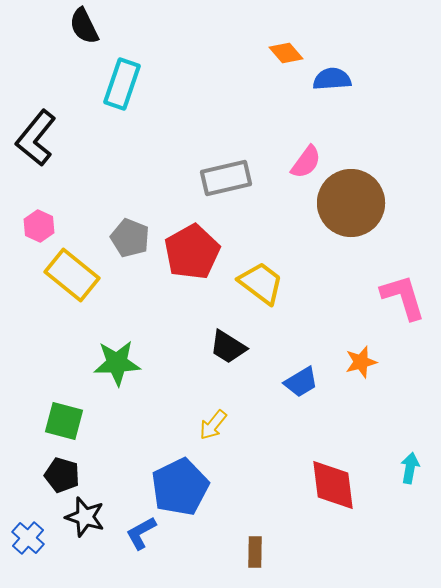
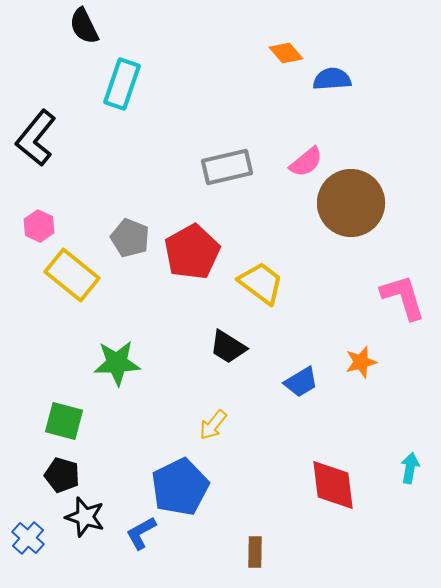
pink semicircle: rotated 15 degrees clockwise
gray rectangle: moved 1 px right, 11 px up
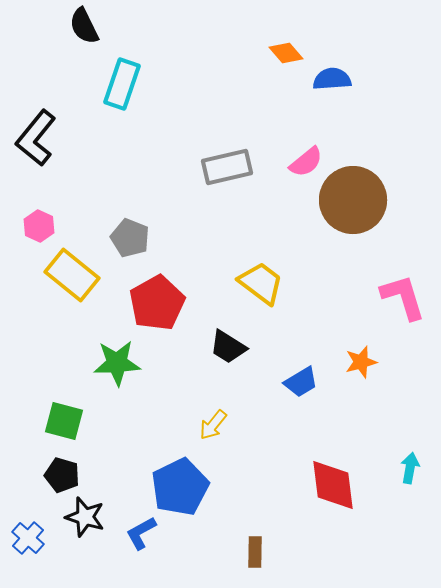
brown circle: moved 2 px right, 3 px up
red pentagon: moved 35 px left, 51 px down
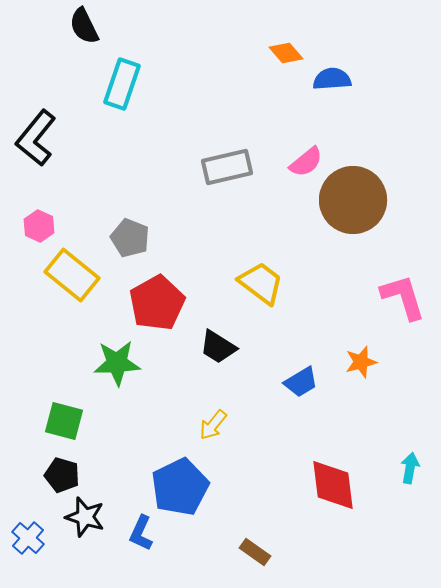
black trapezoid: moved 10 px left
blue L-shape: rotated 36 degrees counterclockwise
brown rectangle: rotated 56 degrees counterclockwise
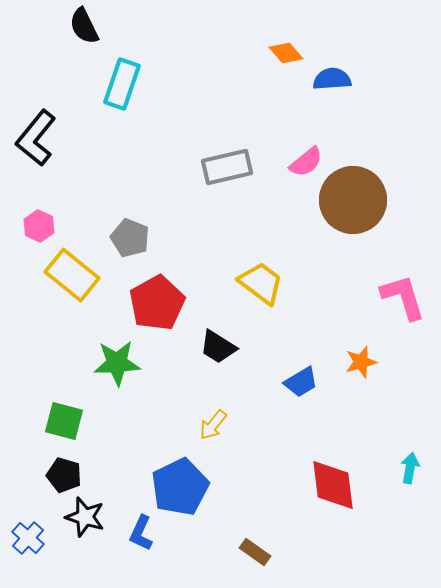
black pentagon: moved 2 px right
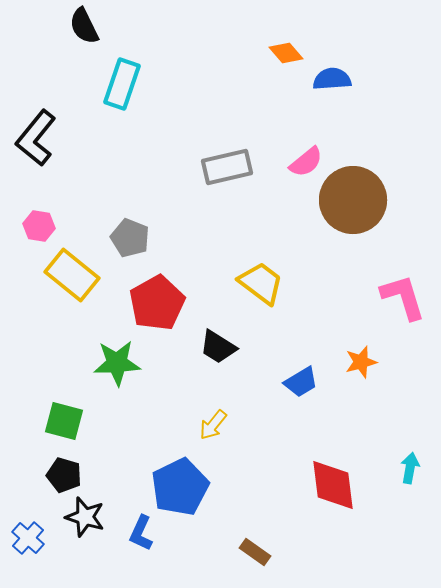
pink hexagon: rotated 16 degrees counterclockwise
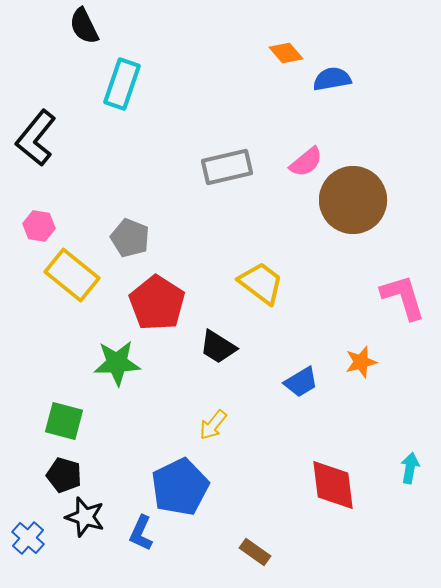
blue semicircle: rotated 6 degrees counterclockwise
red pentagon: rotated 10 degrees counterclockwise
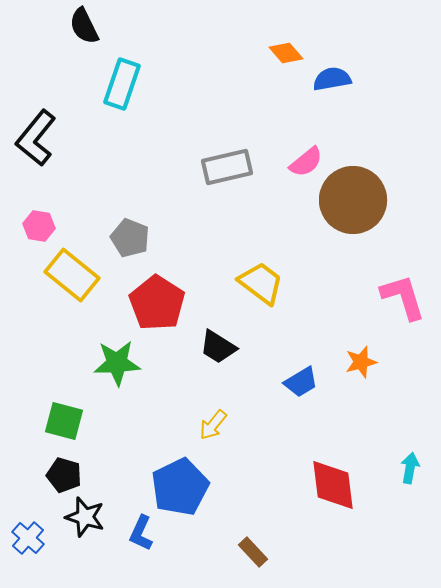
brown rectangle: moved 2 px left; rotated 12 degrees clockwise
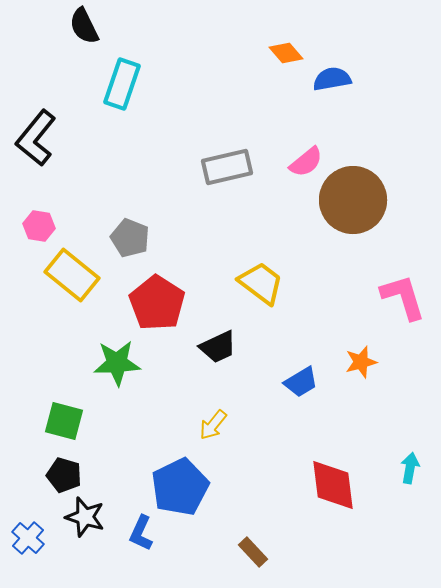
black trapezoid: rotated 57 degrees counterclockwise
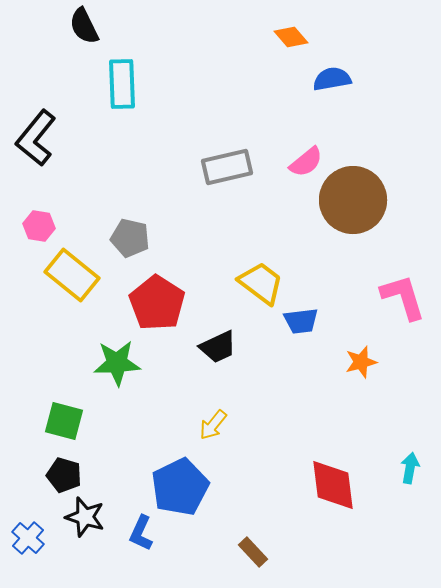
orange diamond: moved 5 px right, 16 px up
cyan rectangle: rotated 21 degrees counterclockwise
gray pentagon: rotated 9 degrees counterclockwise
blue trapezoid: moved 61 px up; rotated 24 degrees clockwise
